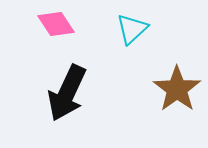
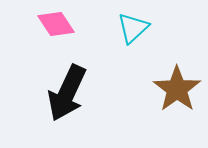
cyan triangle: moved 1 px right, 1 px up
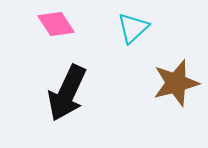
brown star: moved 1 px left, 6 px up; rotated 21 degrees clockwise
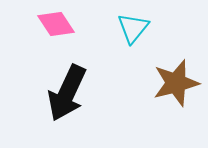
cyan triangle: rotated 8 degrees counterclockwise
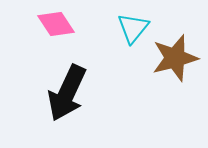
brown star: moved 1 px left, 25 px up
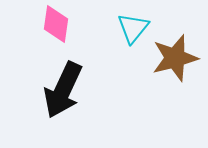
pink diamond: rotated 42 degrees clockwise
black arrow: moved 4 px left, 3 px up
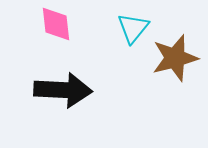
pink diamond: rotated 15 degrees counterclockwise
black arrow: rotated 112 degrees counterclockwise
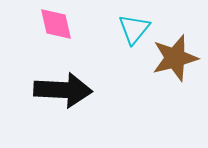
pink diamond: rotated 6 degrees counterclockwise
cyan triangle: moved 1 px right, 1 px down
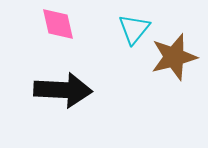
pink diamond: moved 2 px right
brown star: moved 1 px left, 1 px up
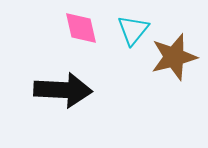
pink diamond: moved 23 px right, 4 px down
cyan triangle: moved 1 px left, 1 px down
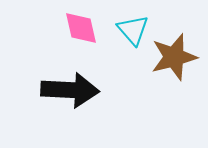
cyan triangle: rotated 20 degrees counterclockwise
black arrow: moved 7 px right
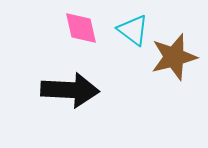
cyan triangle: rotated 12 degrees counterclockwise
